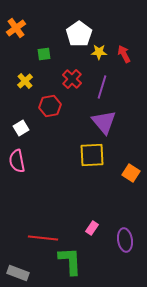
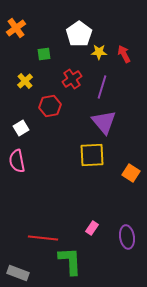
red cross: rotated 12 degrees clockwise
purple ellipse: moved 2 px right, 3 px up
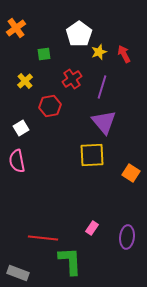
yellow star: rotated 21 degrees counterclockwise
purple ellipse: rotated 15 degrees clockwise
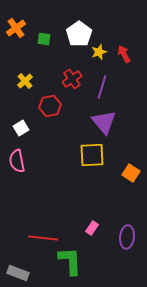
green square: moved 15 px up; rotated 16 degrees clockwise
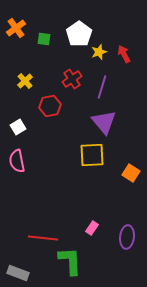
white square: moved 3 px left, 1 px up
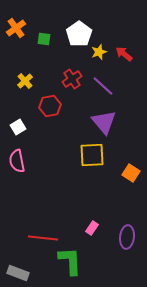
red arrow: rotated 24 degrees counterclockwise
purple line: moved 1 px right, 1 px up; rotated 65 degrees counterclockwise
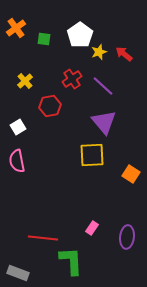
white pentagon: moved 1 px right, 1 px down
orange square: moved 1 px down
green L-shape: moved 1 px right
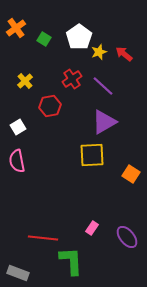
white pentagon: moved 1 px left, 2 px down
green square: rotated 24 degrees clockwise
purple triangle: rotated 40 degrees clockwise
purple ellipse: rotated 45 degrees counterclockwise
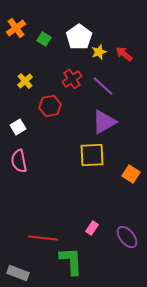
pink semicircle: moved 2 px right
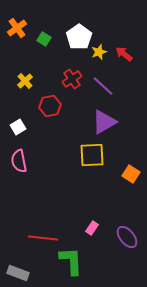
orange cross: moved 1 px right
